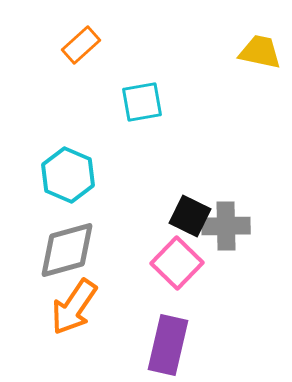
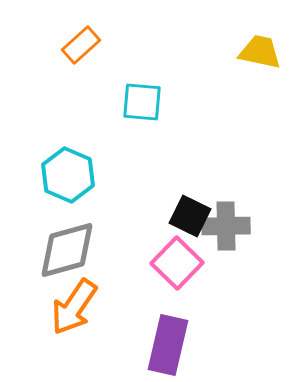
cyan square: rotated 15 degrees clockwise
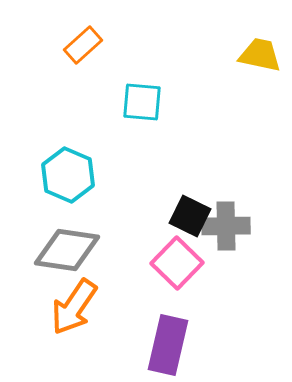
orange rectangle: moved 2 px right
yellow trapezoid: moved 3 px down
gray diamond: rotated 24 degrees clockwise
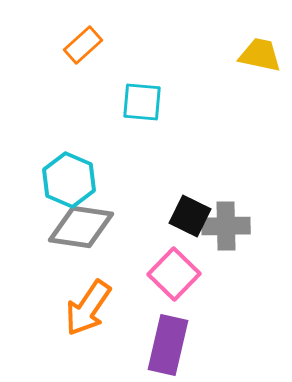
cyan hexagon: moved 1 px right, 5 px down
gray diamond: moved 14 px right, 23 px up
pink square: moved 3 px left, 11 px down
orange arrow: moved 14 px right, 1 px down
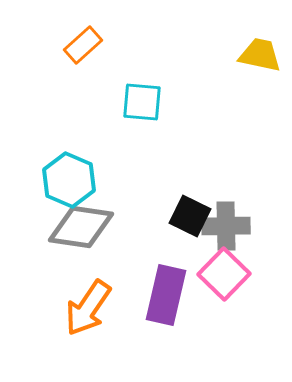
pink square: moved 50 px right
purple rectangle: moved 2 px left, 50 px up
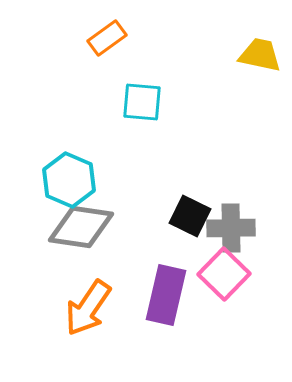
orange rectangle: moved 24 px right, 7 px up; rotated 6 degrees clockwise
gray cross: moved 5 px right, 2 px down
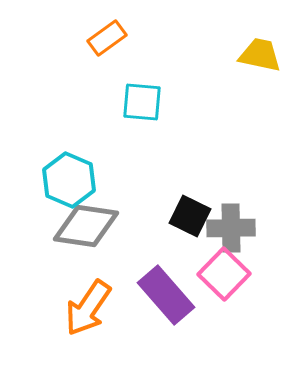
gray diamond: moved 5 px right, 1 px up
purple rectangle: rotated 54 degrees counterclockwise
